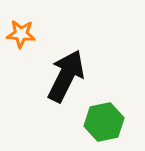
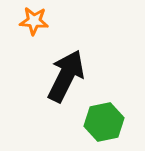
orange star: moved 13 px right, 13 px up
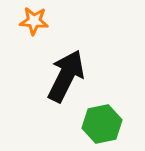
green hexagon: moved 2 px left, 2 px down
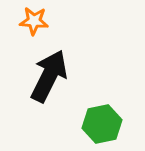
black arrow: moved 17 px left
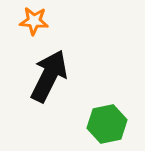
green hexagon: moved 5 px right
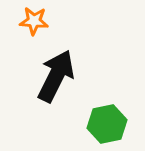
black arrow: moved 7 px right
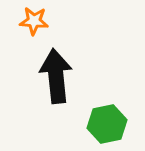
black arrow: rotated 32 degrees counterclockwise
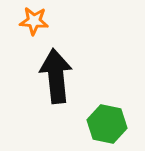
green hexagon: rotated 24 degrees clockwise
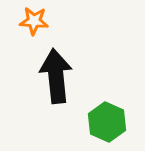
green hexagon: moved 2 px up; rotated 12 degrees clockwise
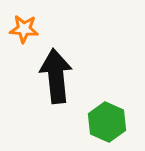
orange star: moved 10 px left, 8 px down
